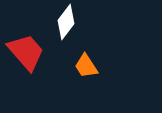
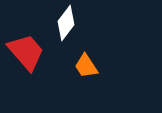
white diamond: moved 1 px down
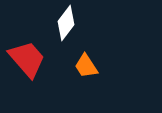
red trapezoid: moved 1 px right, 7 px down
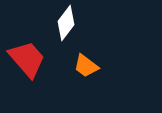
orange trapezoid: rotated 20 degrees counterclockwise
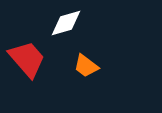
white diamond: rotated 36 degrees clockwise
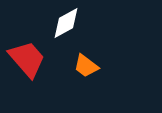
white diamond: rotated 12 degrees counterclockwise
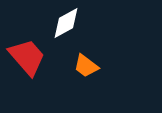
red trapezoid: moved 2 px up
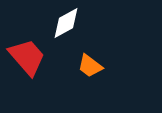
orange trapezoid: moved 4 px right
